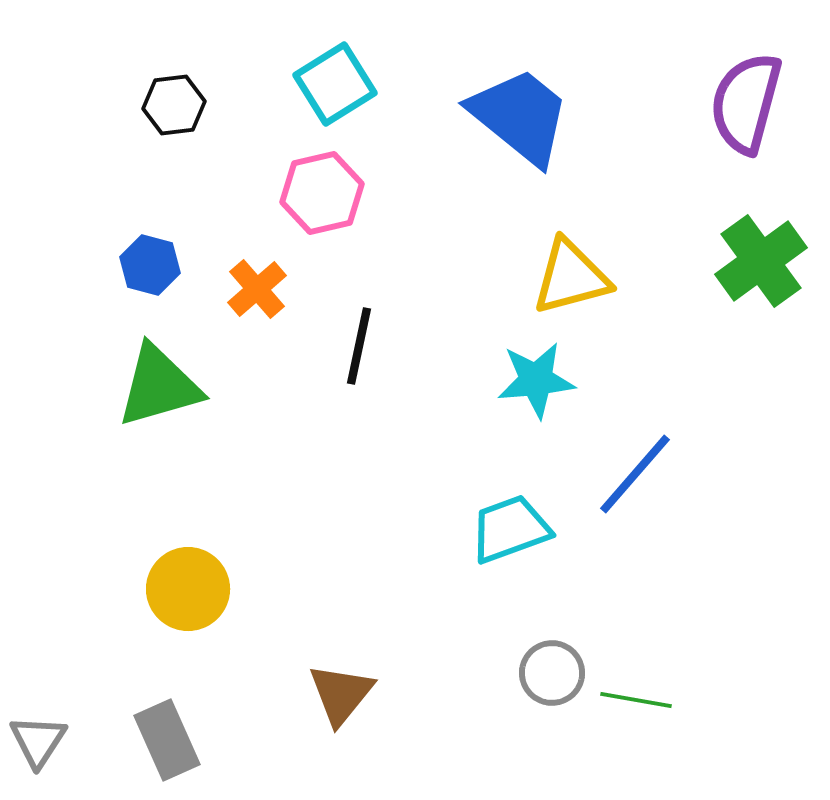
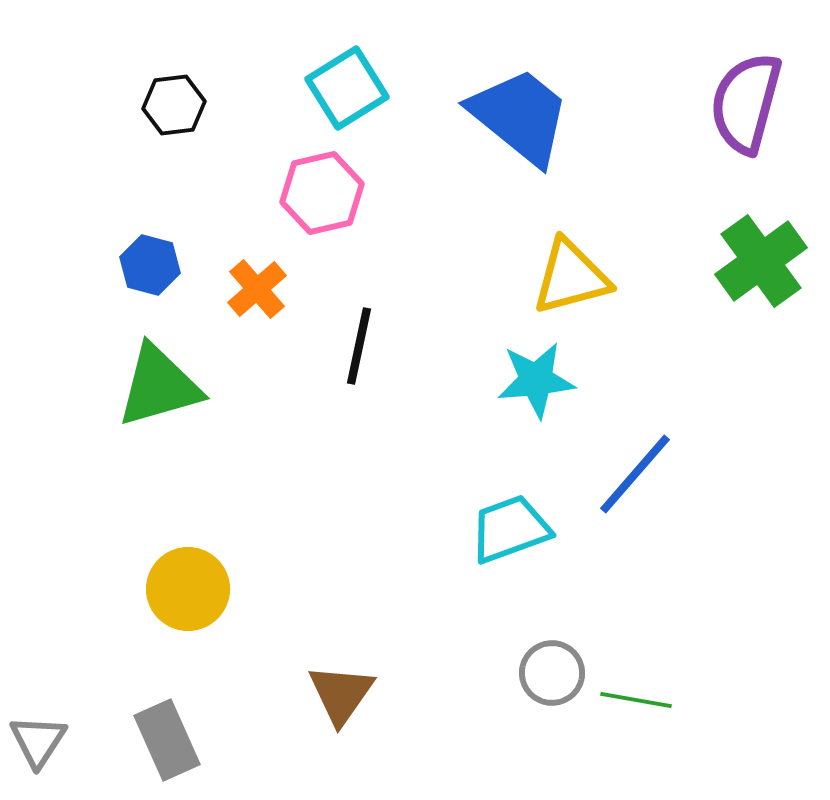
cyan square: moved 12 px right, 4 px down
brown triangle: rotated 4 degrees counterclockwise
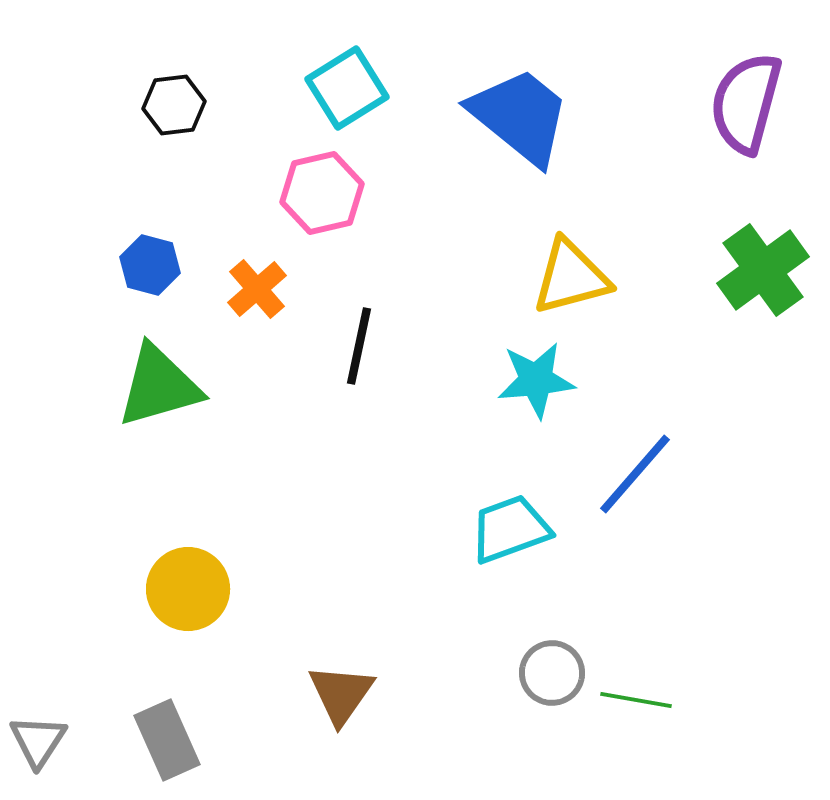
green cross: moved 2 px right, 9 px down
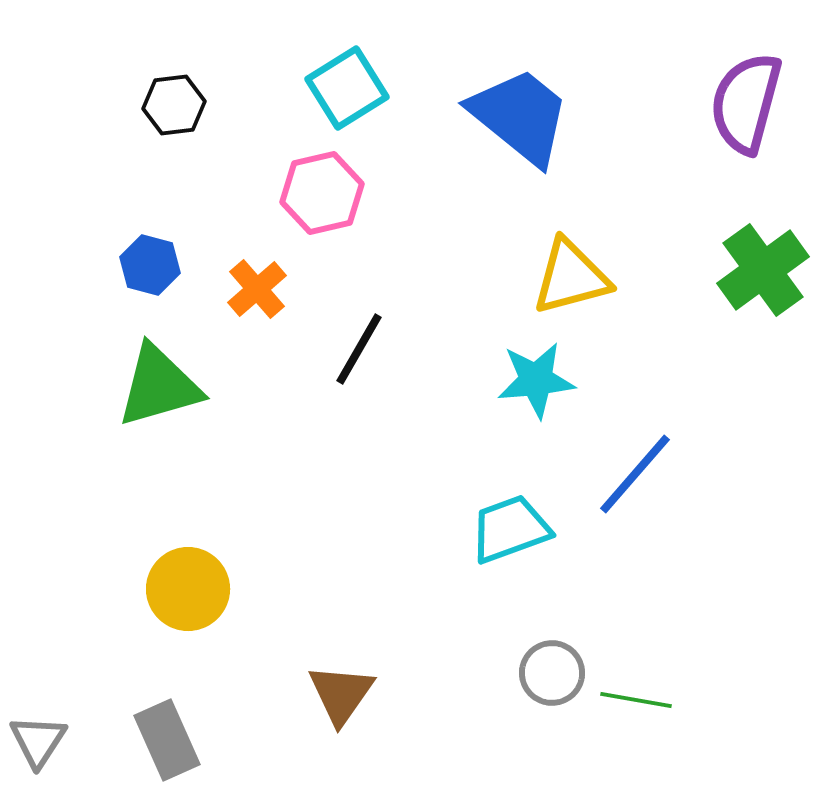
black line: moved 3 px down; rotated 18 degrees clockwise
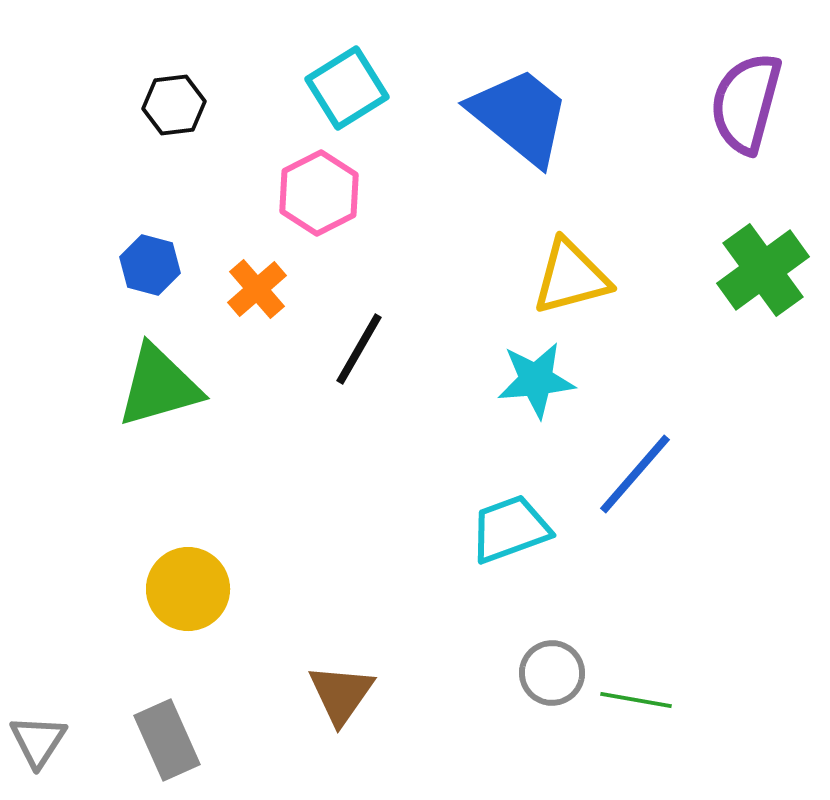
pink hexagon: moved 3 px left; rotated 14 degrees counterclockwise
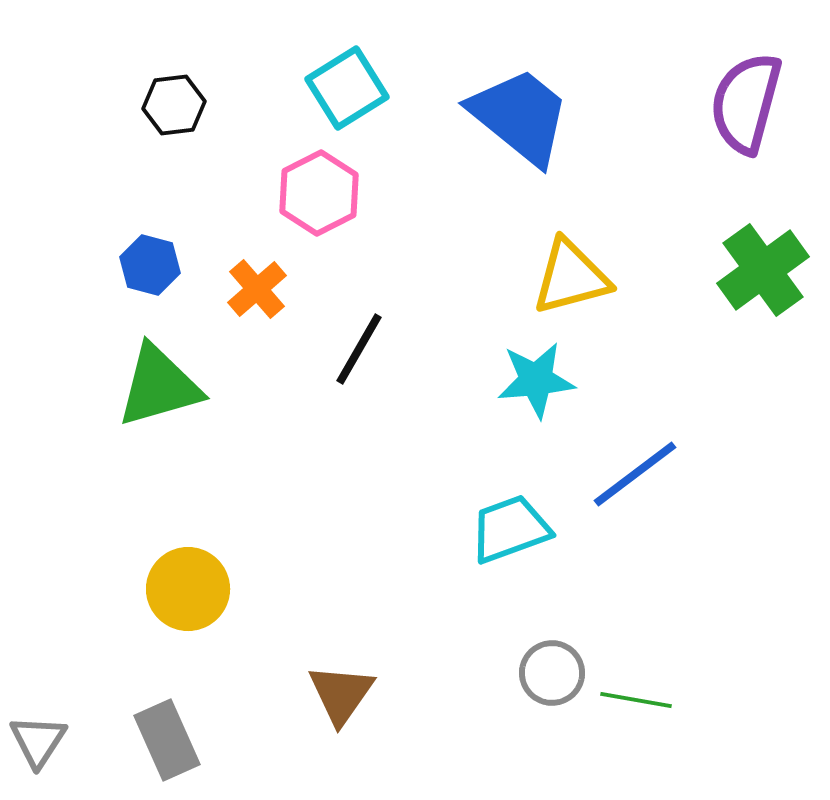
blue line: rotated 12 degrees clockwise
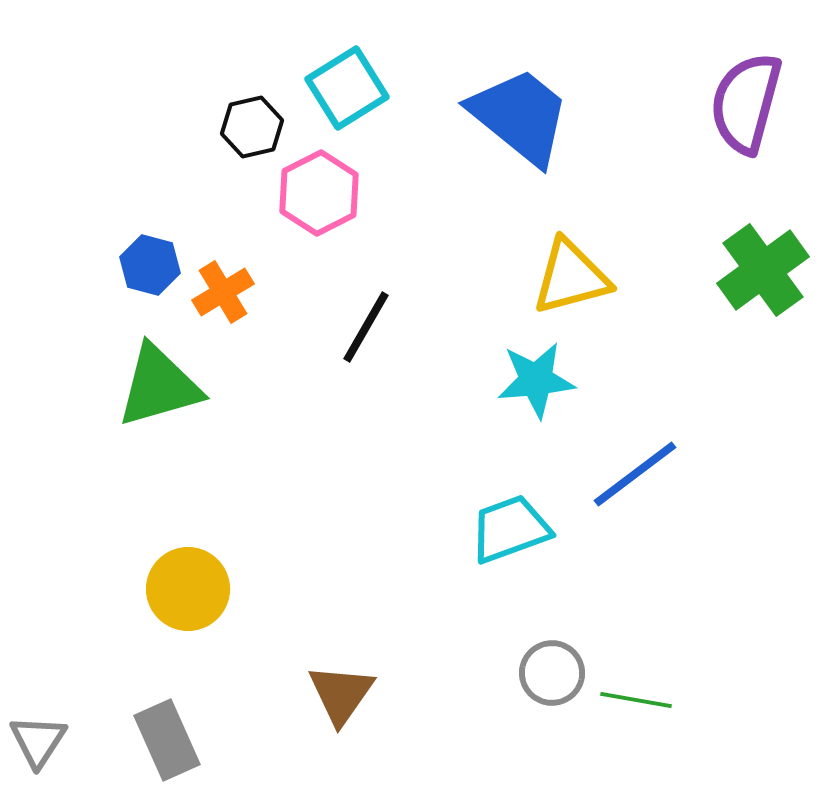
black hexagon: moved 78 px right, 22 px down; rotated 6 degrees counterclockwise
orange cross: moved 34 px left, 3 px down; rotated 10 degrees clockwise
black line: moved 7 px right, 22 px up
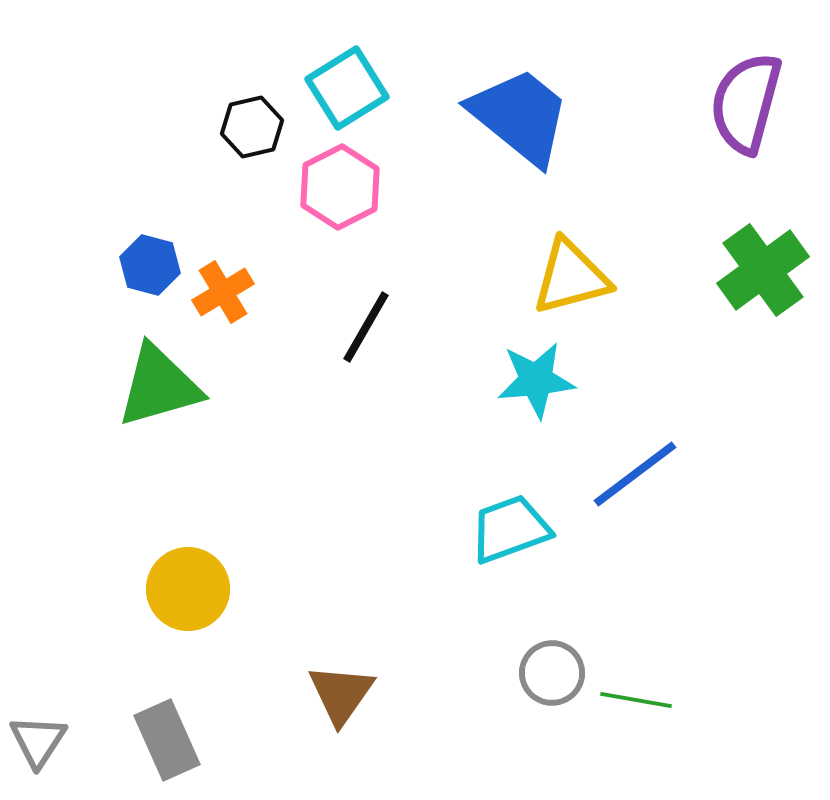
pink hexagon: moved 21 px right, 6 px up
